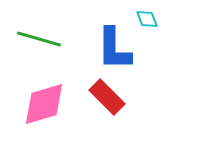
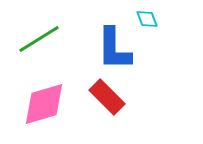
green line: rotated 48 degrees counterclockwise
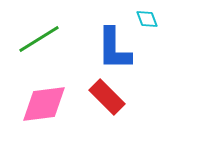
pink diamond: rotated 9 degrees clockwise
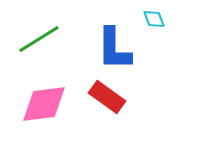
cyan diamond: moved 7 px right
red rectangle: rotated 9 degrees counterclockwise
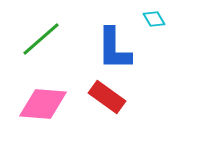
cyan diamond: rotated 10 degrees counterclockwise
green line: moved 2 px right; rotated 9 degrees counterclockwise
pink diamond: moved 1 px left; rotated 12 degrees clockwise
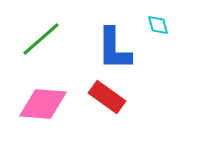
cyan diamond: moved 4 px right, 6 px down; rotated 15 degrees clockwise
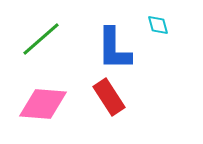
red rectangle: moved 2 px right; rotated 21 degrees clockwise
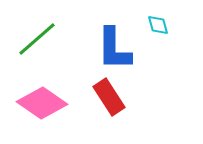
green line: moved 4 px left
pink diamond: moved 1 px left, 1 px up; rotated 30 degrees clockwise
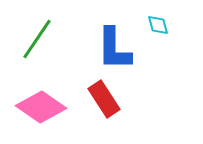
green line: rotated 15 degrees counterclockwise
red rectangle: moved 5 px left, 2 px down
pink diamond: moved 1 px left, 4 px down
